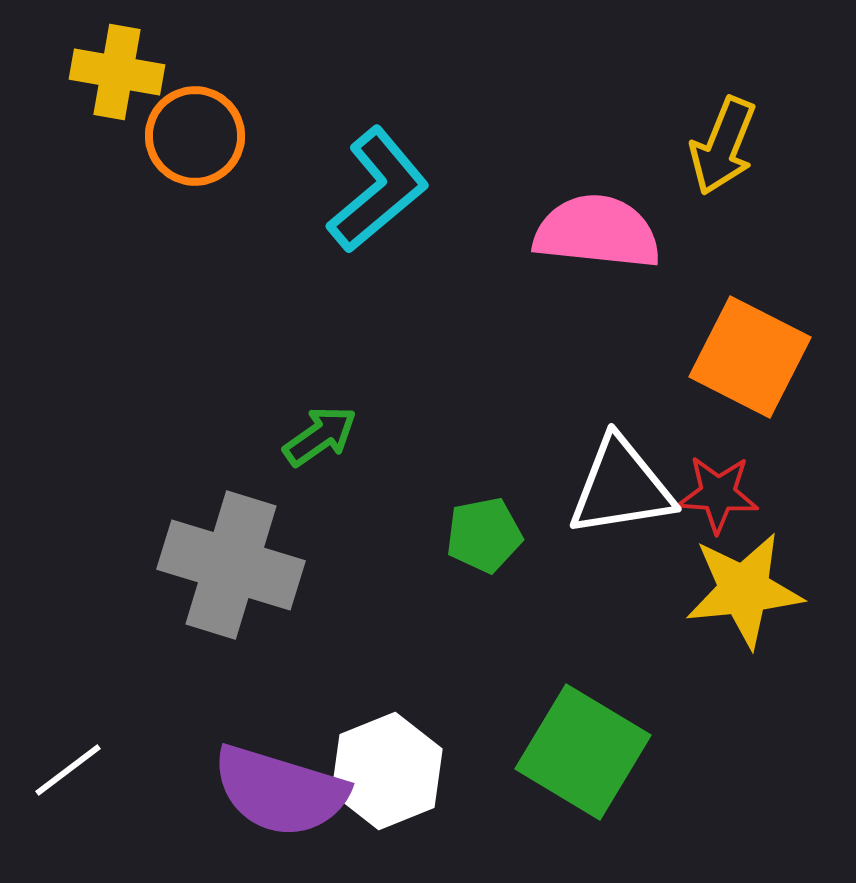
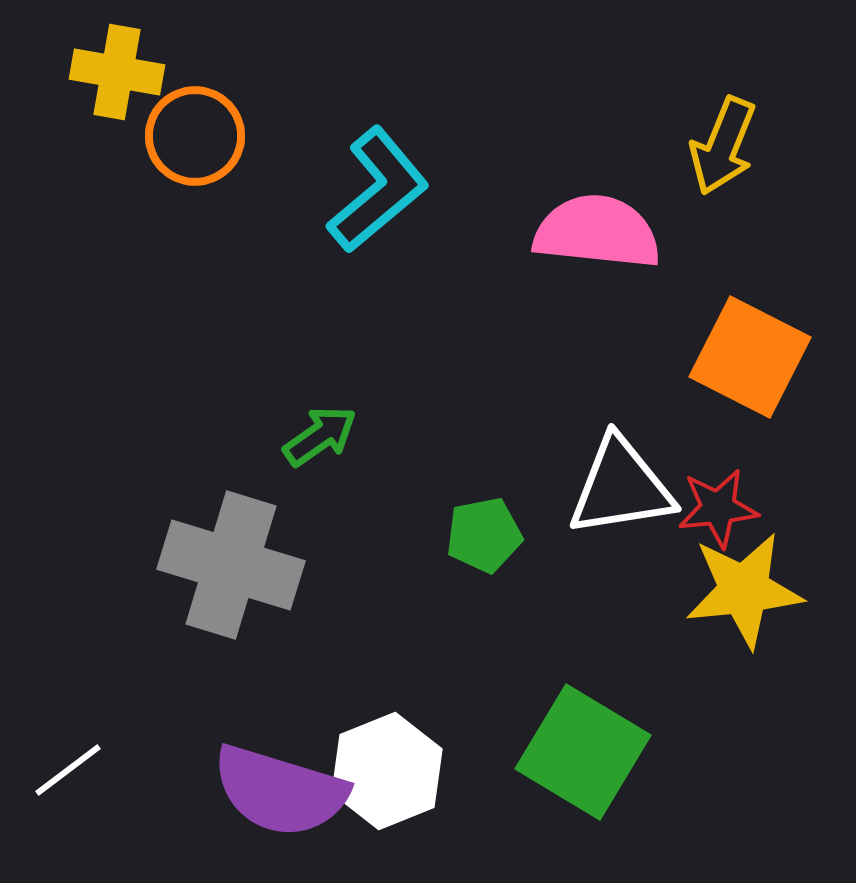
red star: moved 14 px down; rotated 10 degrees counterclockwise
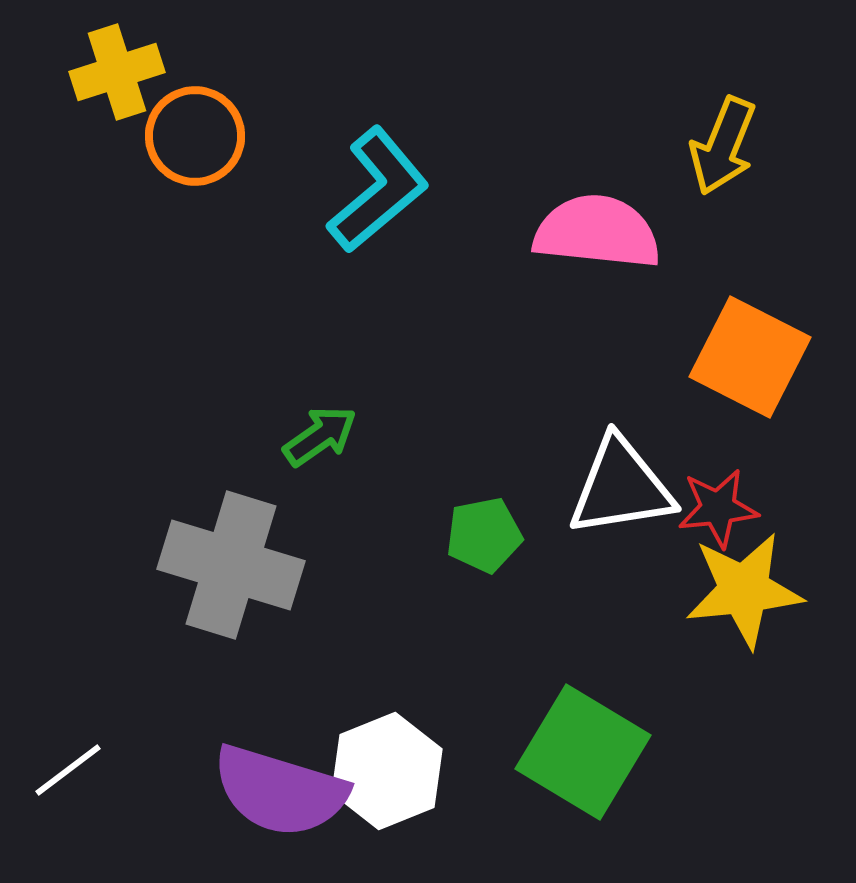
yellow cross: rotated 28 degrees counterclockwise
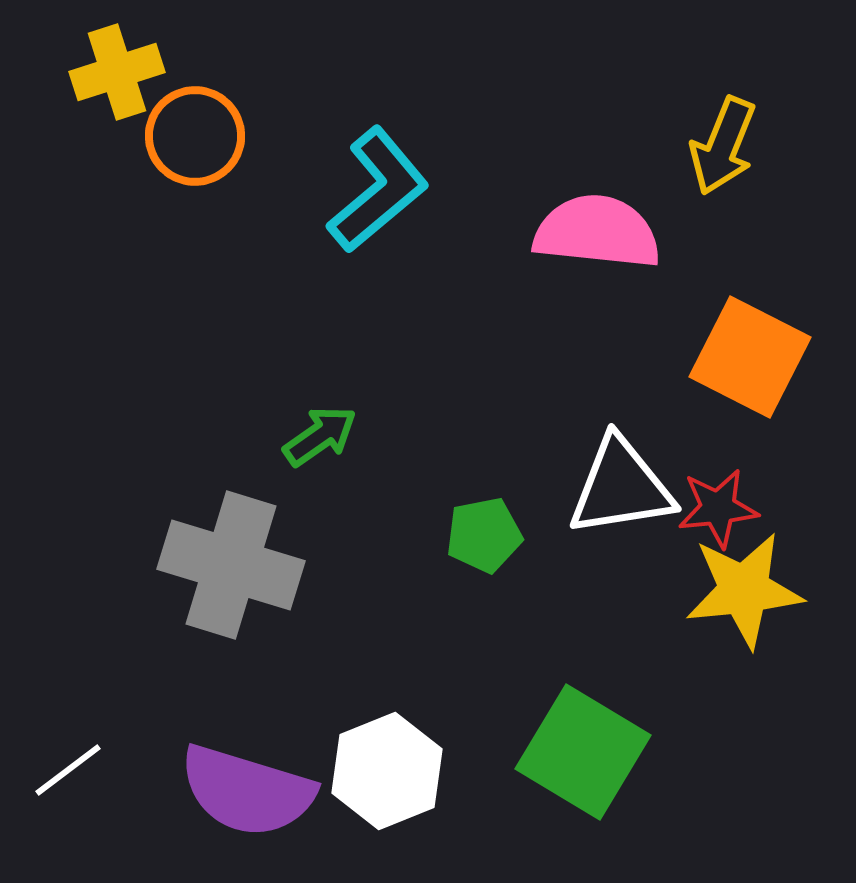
purple semicircle: moved 33 px left
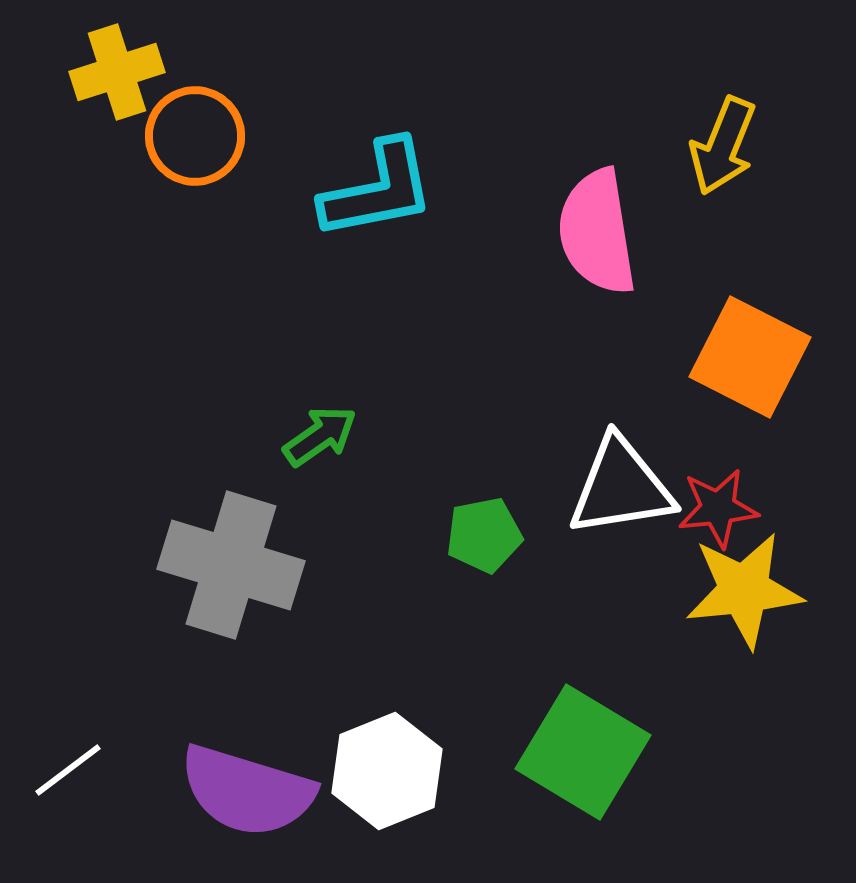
cyan L-shape: rotated 29 degrees clockwise
pink semicircle: rotated 105 degrees counterclockwise
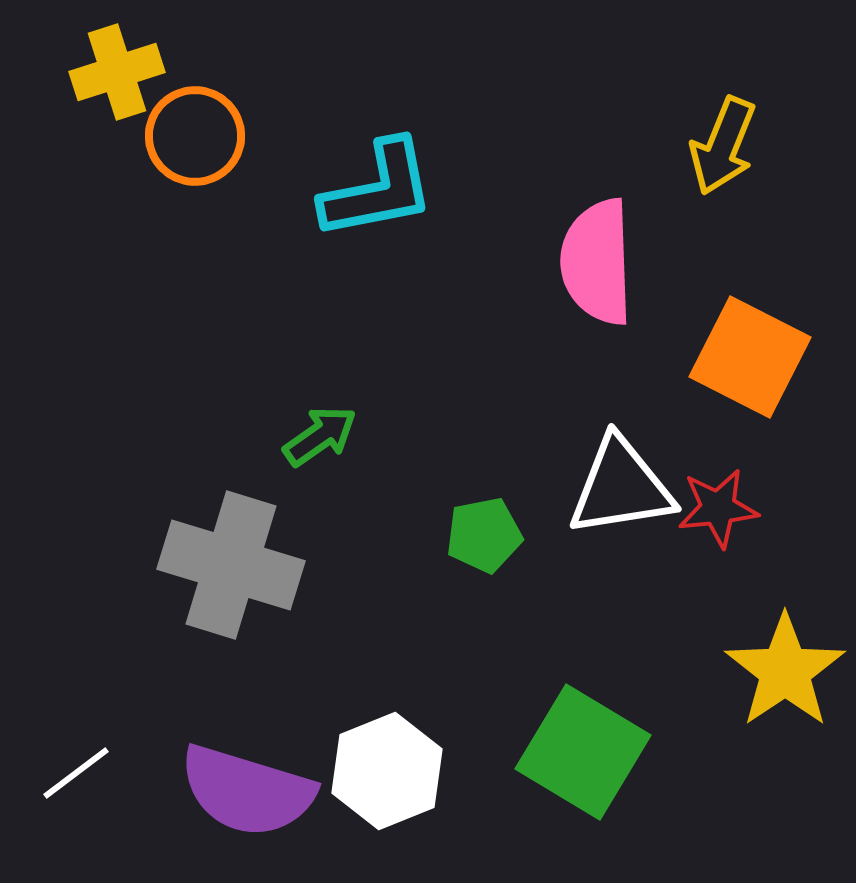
pink semicircle: moved 30 px down; rotated 7 degrees clockwise
yellow star: moved 41 px right, 81 px down; rotated 28 degrees counterclockwise
white line: moved 8 px right, 3 px down
